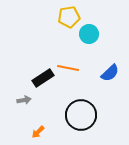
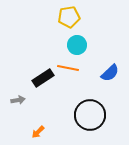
cyan circle: moved 12 px left, 11 px down
gray arrow: moved 6 px left
black circle: moved 9 px right
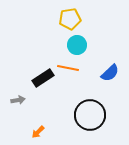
yellow pentagon: moved 1 px right, 2 px down
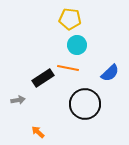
yellow pentagon: rotated 15 degrees clockwise
black circle: moved 5 px left, 11 px up
orange arrow: rotated 88 degrees clockwise
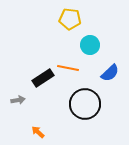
cyan circle: moved 13 px right
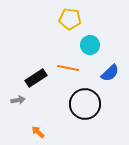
black rectangle: moved 7 px left
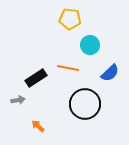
orange arrow: moved 6 px up
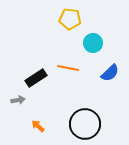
cyan circle: moved 3 px right, 2 px up
black circle: moved 20 px down
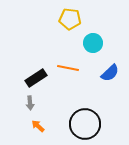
gray arrow: moved 12 px right, 3 px down; rotated 96 degrees clockwise
